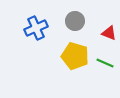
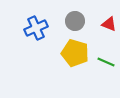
red triangle: moved 9 px up
yellow pentagon: moved 3 px up
green line: moved 1 px right, 1 px up
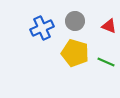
red triangle: moved 2 px down
blue cross: moved 6 px right
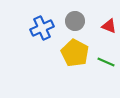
yellow pentagon: rotated 12 degrees clockwise
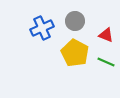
red triangle: moved 3 px left, 9 px down
